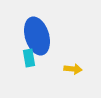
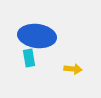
blue ellipse: rotated 66 degrees counterclockwise
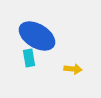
blue ellipse: rotated 24 degrees clockwise
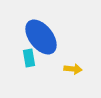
blue ellipse: moved 4 px right, 1 px down; rotated 21 degrees clockwise
